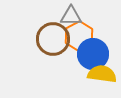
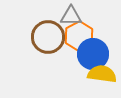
brown circle: moved 5 px left, 2 px up
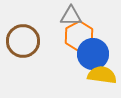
brown circle: moved 25 px left, 4 px down
yellow semicircle: moved 1 px down
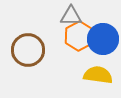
brown circle: moved 5 px right, 9 px down
blue circle: moved 10 px right, 15 px up
yellow semicircle: moved 4 px left
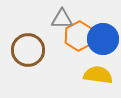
gray triangle: moved 9 px left, 3 px down
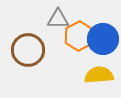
gray triangle: moved 4 px left
yellow semicircle: moved 1 px right; rotated 12 degrees counterclockwise
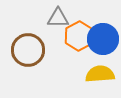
gray triangle: moved 1 px up
yellow semicircle: moved 1 px right, 1 px up
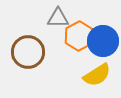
blue circle: moved 2 px down
brown circle: moved 2 px down
yellow semicircle: moved 3 px left, 1 px down; rotated 152 degrees clockwise
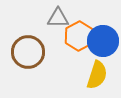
yellow semicircle: rotated 40 degrees counterclockwise
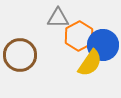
blue circle: moved 4 px down
brown circle: moved 8 px left, 3 px down
yellow semicircle: moved 7 px left, 12 px up; rotated 16 degrees clockwise
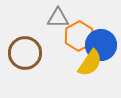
blue circle: moved 2 px left
brown circle: moved 5 px right, 2 px up
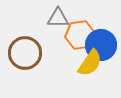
orange hexagon: moved 1 px right, 1 px up; rotated 20 degrees clockwise
